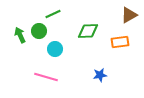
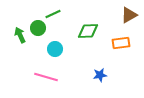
green circle: moved 1 px left, 3 px up
orange rectangle: moved 1 px right, 1 px down
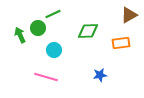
cyan circle: moved 1 px left, 1 px down
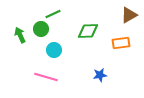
green circle: moved 3 px right, 1 px down
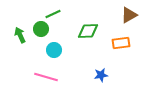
blue star: moved 1 px right
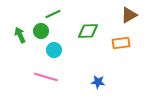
green circle: moved 2 px down
blue star: moved 3 px left, 7 px down; rotated 16 degrees clockwise
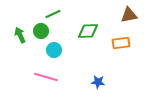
brown triangle: rotated 18 degrees clockwise
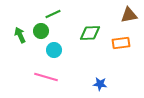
green diamond: moved 2 px right, 2 px down
blue star: moved 2 px right, 2 px down
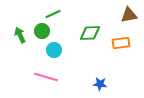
green circle: moved 1 px right
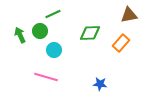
green circle: moved 2 px left
orange rectangle: rotated 42 degrees counterclockwise
